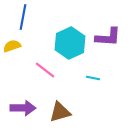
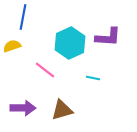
brown triangle: moved 2 px right, 2 px up
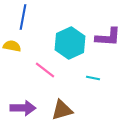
yellow semicircle: rotated 30 degrees clockwise
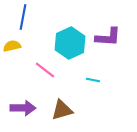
yellow semicircle: rotated 24 degrees counterclockwise
cyan line: moved 2 px down
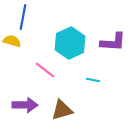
purple L-shape: moved 5 px right, 5 px down
yellow semicircle: moved 5 px up; rotated 30 degrees clockwise
purple arrow: moved 2 px right, 3 px up
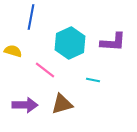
blue line: moved 8 px right
yellow semicircle: moved 1 px right, 10 px down
brown triangle: moved 6 px up
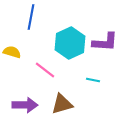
purple L-shape: moved 8 px left
yellow semicircle: moved 1 px left, 1 px down
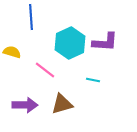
blue line: rotated 15 degrees counterclockwise
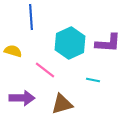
purple L-shape: moved 3 px right, 1 px down
yellow semicircle: moved 1 px right, 1 px up
purple arrow: moved 3 px left, 7 px up
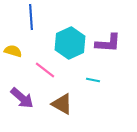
purple arrow: rotated 40 degrees clockwise
brown triangle: rotated 45 degrees clockwise
